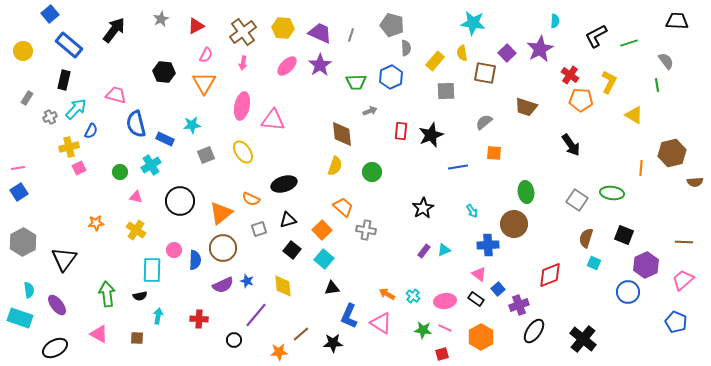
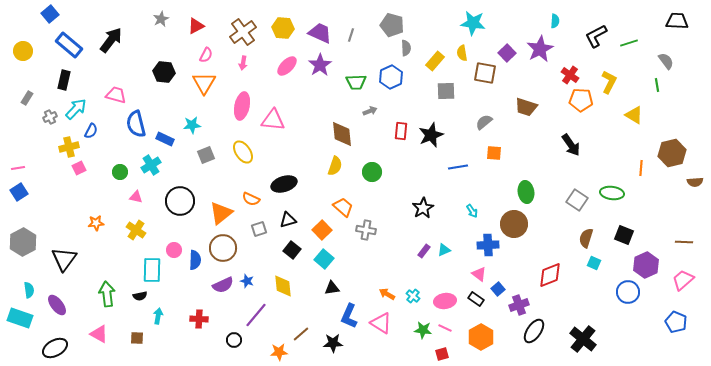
black arrow at (114, 30): moved 3 px left, 10 px down
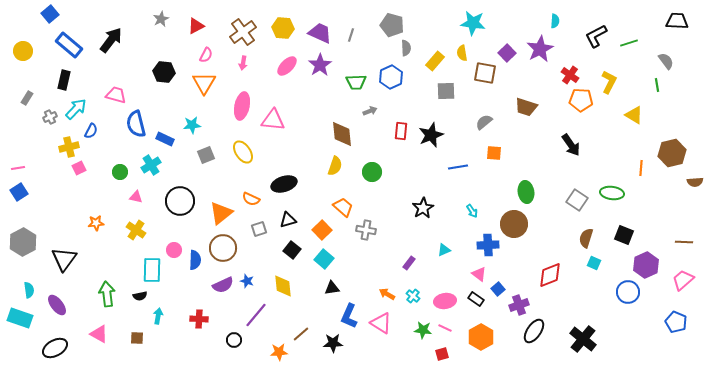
purple rectangle at (424, 251): moved 15 px left, 12 px down
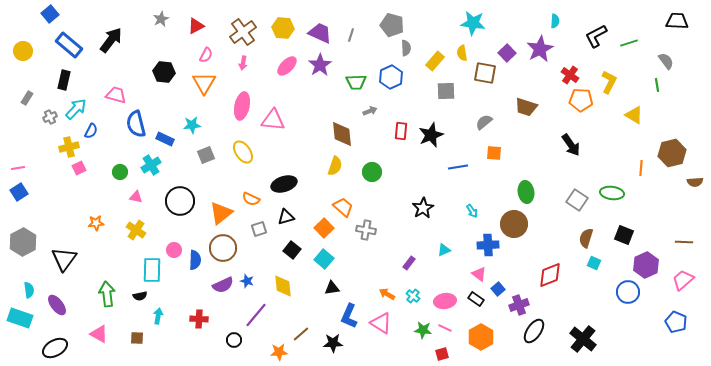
black triangle at (288, 220): moved 2 px left, 3 px up
orange square at (322, 230): moved 2 px right, 2 px up
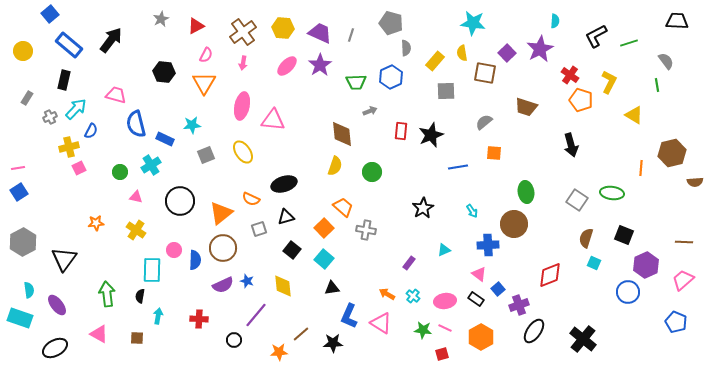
gray pentagon at (392, 25): moved 1 px left, 2 px up
orange pentagon at (581, 100): rotated 15 degrees clockwise
black arrow at (571, 145): rotated 20 degrees clockwise
black semicircle at (140, 296): rotated 112 degrees clockwise
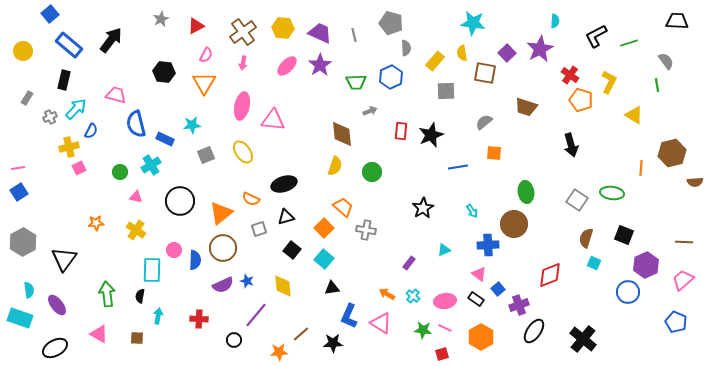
gray line at (351, 35): moved 3 px right; rotated 32 degrees counterclockwise
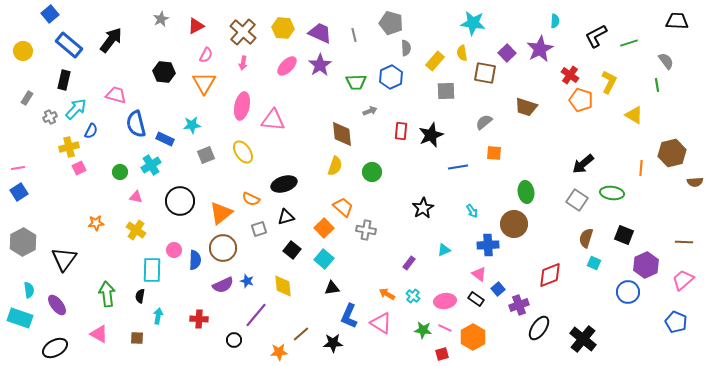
brown cross at (243, 32): rotated 12 degrees counterclockwise
black arrow at (571, 145): moved 12 px right, 19 px down; rotated 65 degrees clockwise
black ellipse at (534, 331): moved 5 px right, 3 px up
orange hexagon at (481, 337): moved 8 px left
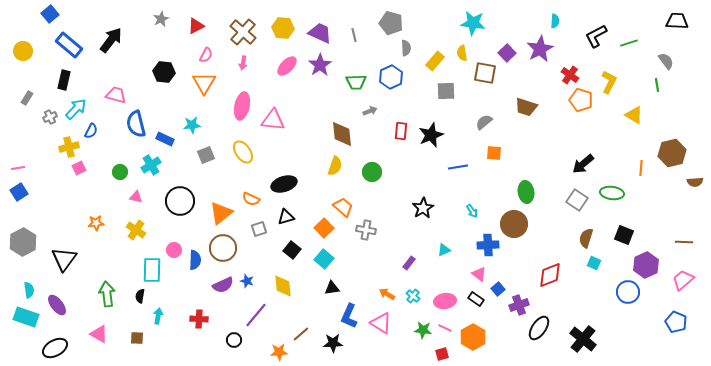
cyan rectangle at (20, 318): moved 6 px right, 1 px up
